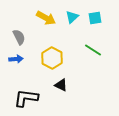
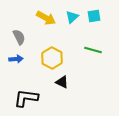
cyan square: moved 1 px left, 2 px up
green line: rotated 18 degrees counterclockwise
black triangle: moved 1 px right, 3 px up
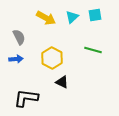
cyan square: moved 1 px right, 1 px up
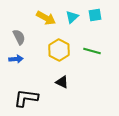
green line: moved 1 px left, 1 px down
yellow hexagon: moved 7 px right, 8 px up
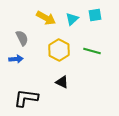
cyan triangle: moved 2 px down
gray semicircle: moved 3 px right, 1 px down
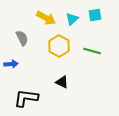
yellow hexagon: moved 4 px up
blue arrow: moved 5 px left, 5 px down
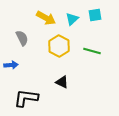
blue arrow: moved 1 px down
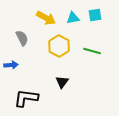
cyan triangle: moved 1 px right, 1 px up; rotated 32 degrees clockwise
black triangle: rotated 40 degrees clockwise
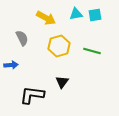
cyan triangle: moved 3 px right, 4 px up
yellow hexagon: rotated 15 degrees clockwise
black L-shape: moved 6 px right, 3 px up
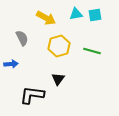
blue arrow: moved 1 px up
black triangle: moved 4 px left, 3 px up
